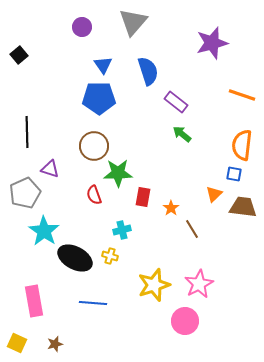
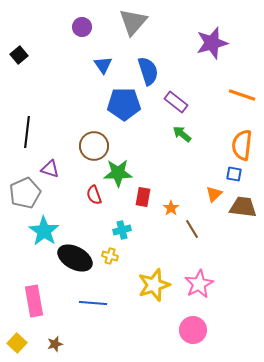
blue pentagon: moved 25 px right, 6 px down
black line: rotated 8 degrees clockwise
pink circle: moved 8 px right, 9 px down
yellow square: rotated 18 degrees clockwise
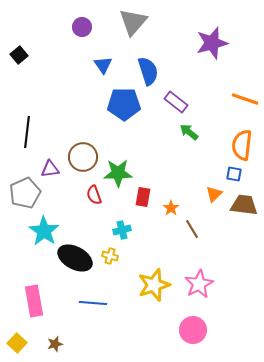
orange line: moved 3 px right, 4 px down
green arrow: moved 7 px right, 2 px up
brown circle: moved 11 px left, 11 px down
purple triangle: rotated 24 degrees counterclockwise
brown trapezoid: moved 1 px right, 2 px up
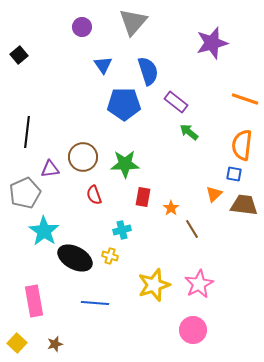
green star: moved 7 px right, 9 px up
blue line: moved 2 px right
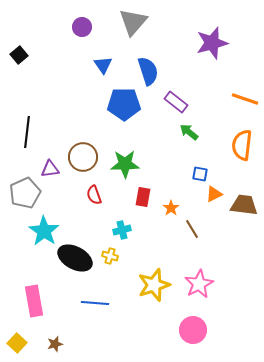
blue square: moved 34 px left
orange triangle: rotated 18 degrees clockwise
